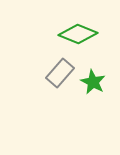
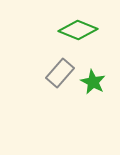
green diamond: moved 4 px up
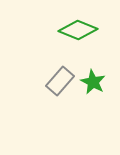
gray rectangle: moved 8 px down
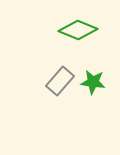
green star: rotated 20 degrees counterclockwise
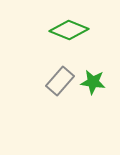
green diamond: moved 9 px left
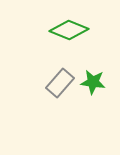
gray rectangle: moved 2 px down
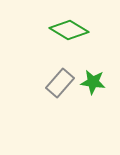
green diamond: rotated 9 degrees clockwise
